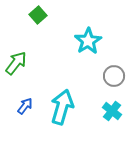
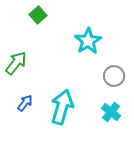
blue arrow: moved 3 px up
cyan cross: moved 1 px left, 1 px down
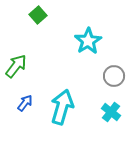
green arrow: moved 3 px down
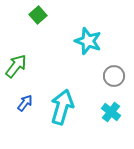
cyan star: rotated 20 degrees counterclockwise
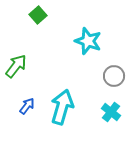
blue arrow: moved 2 px right, 3 px down
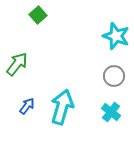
cyan star: moved 28 px right, 5 px up
green arrow: moved 1 px right, 2 px up
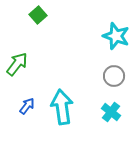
cyan arrow: rotated 24 degrees counterclockwise
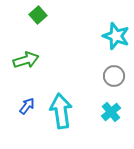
green arrow: moved 9 px right, 4 px up; rotated 35 degrees clockwise
cyan arrow: moved 1 px left, 4 px down
cyan cross: rotated 12 degrees clockwise
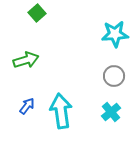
green square: moved 1 px left, 2 px up
cyan star: moved 1 px left, 2 px up; rotated 24 degrees counterclockwise
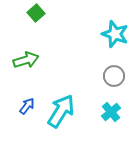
green square: moved 1 px left
cyan star: rotated 24 degrees clockwise
cyan arrow: rotated 40 degrees clockwise
